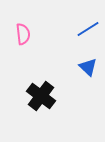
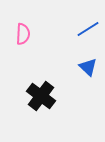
pink semicircle: rotated 10 degrees clockwise
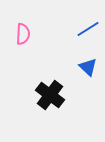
black cross: moved 9 px right, 1 px up
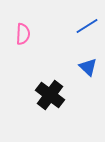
blue line: moved 1 px left, 3 px up
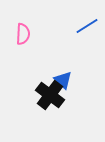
blue triangle: moved 25 px left, 13 px down
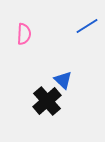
pink semicircle: moved 1 px right
black cross: moved 3 px left, 6 px down; rotated 12 degrees clockwise
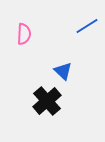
blue triangle: moved 9 px up
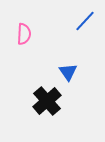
blue line: moved 2 px left, 5 px up; rotated 15 degrees counterclockwise
blue triangle: moved 5 px right, 1 px down; rotated 12 degrees clockwise
